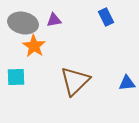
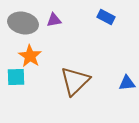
blue rectangle: rotated 36 degrees counterclockwise
orange star: moved 4 px left, 10 px down
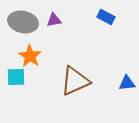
gray ellipse: moved 1 px up
brown triangle: rotated 20 degrees clockwise
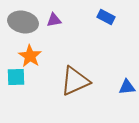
blue triangle: moved 4 px down
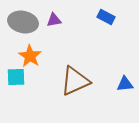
blue triangle: moved 2 px left, 3 px up
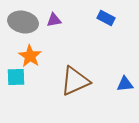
blue rectangle: moved 1 px down
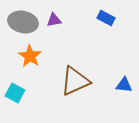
cyan square: moved 1 px left, 16 px down; rotated 30 degrees clockwise
blue triangle: moved 1 px left, 1 px down; rotated 12 degrees clockwise
